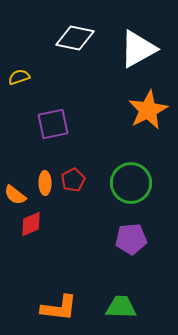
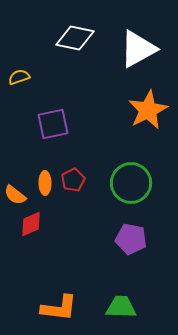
purple pentagon: rotated 16 degrees clockwise
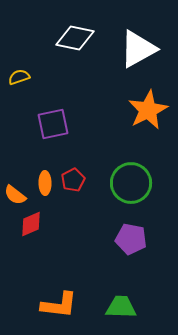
orange L-shape: moved 3 px up
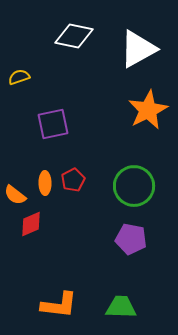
white diamond: moved 1 px left, 2 px up
green circle: moved 3 px right, 3 px down
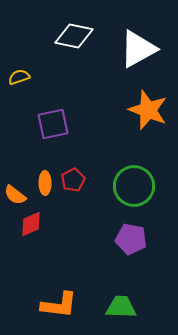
orange star: rotated 24 degrees counterclockwise
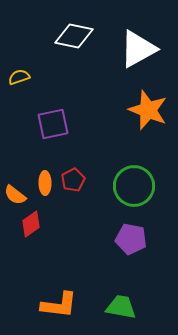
red diamond: rotated 12 degrees counterclockwise
green trapezoid: rotated 8 degrees clockwise
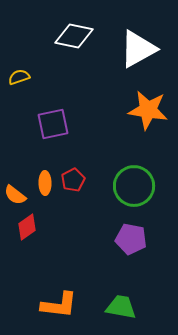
orange star: rotated 12 degrees counterclockwise
red diamond: moved 4 px left, 3 px down
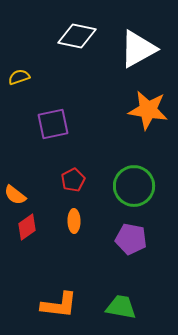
white diamond: moved 3 px right
orange ellipse: moved 29 px right, 38 px down
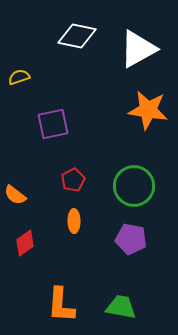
red diamond: moved 2 px left, 16 px down
orange L-shape: moved 2 px right; rotated 87 degrees clockwise
